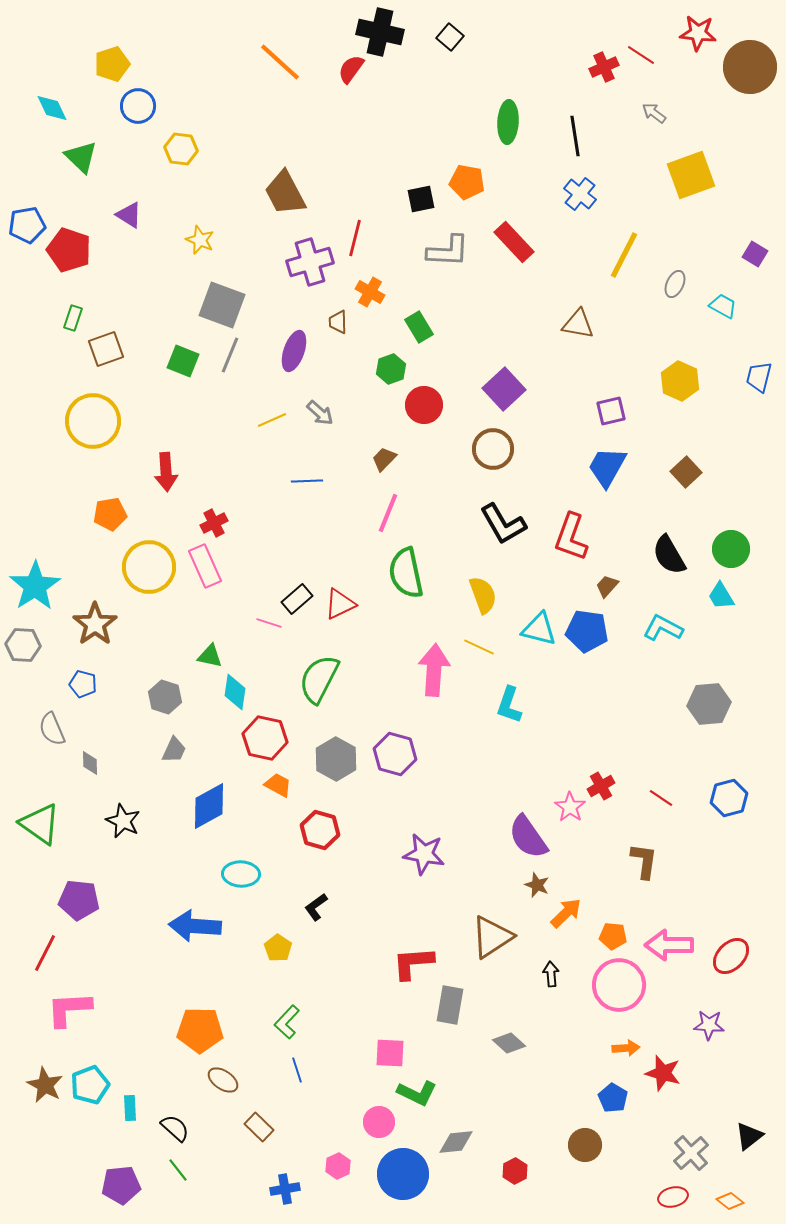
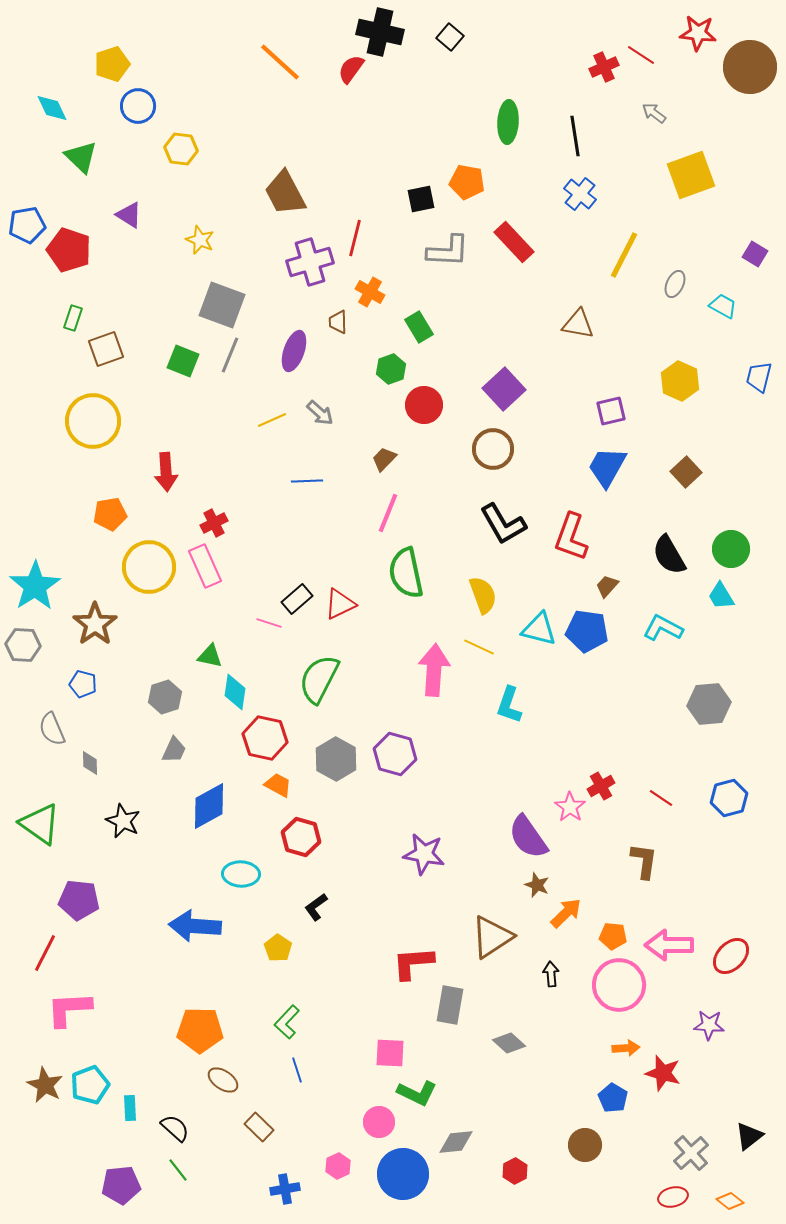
gray hexagon at (165, 697): rotated 24 degrees clockwise
red hexagon at (320, 830): moved 19 px left, 7 px down
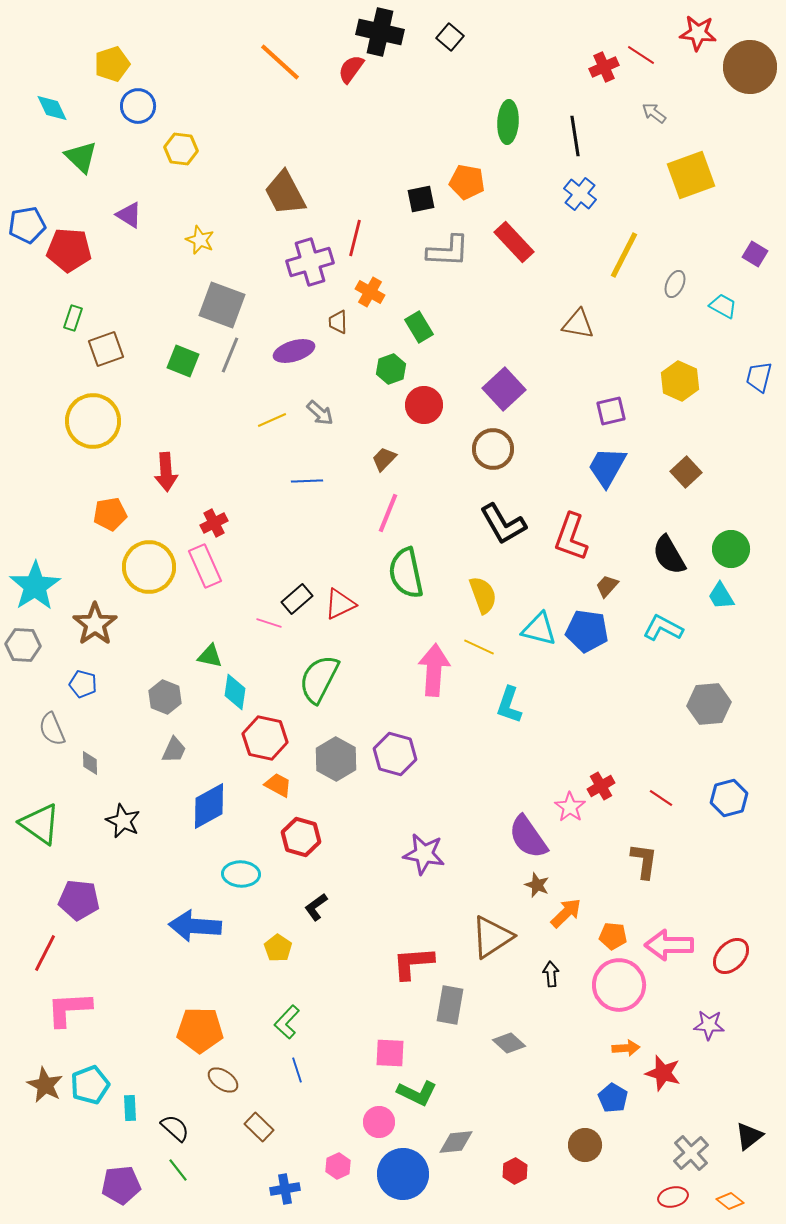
red pentagon at (69, 250): rotated 15 degrees counterclockwise
purple ellipse at (294, 351): rotated 54 degrees clockwise
gray hexagon at (165, 697): rotated 20 degrees counterclockwise
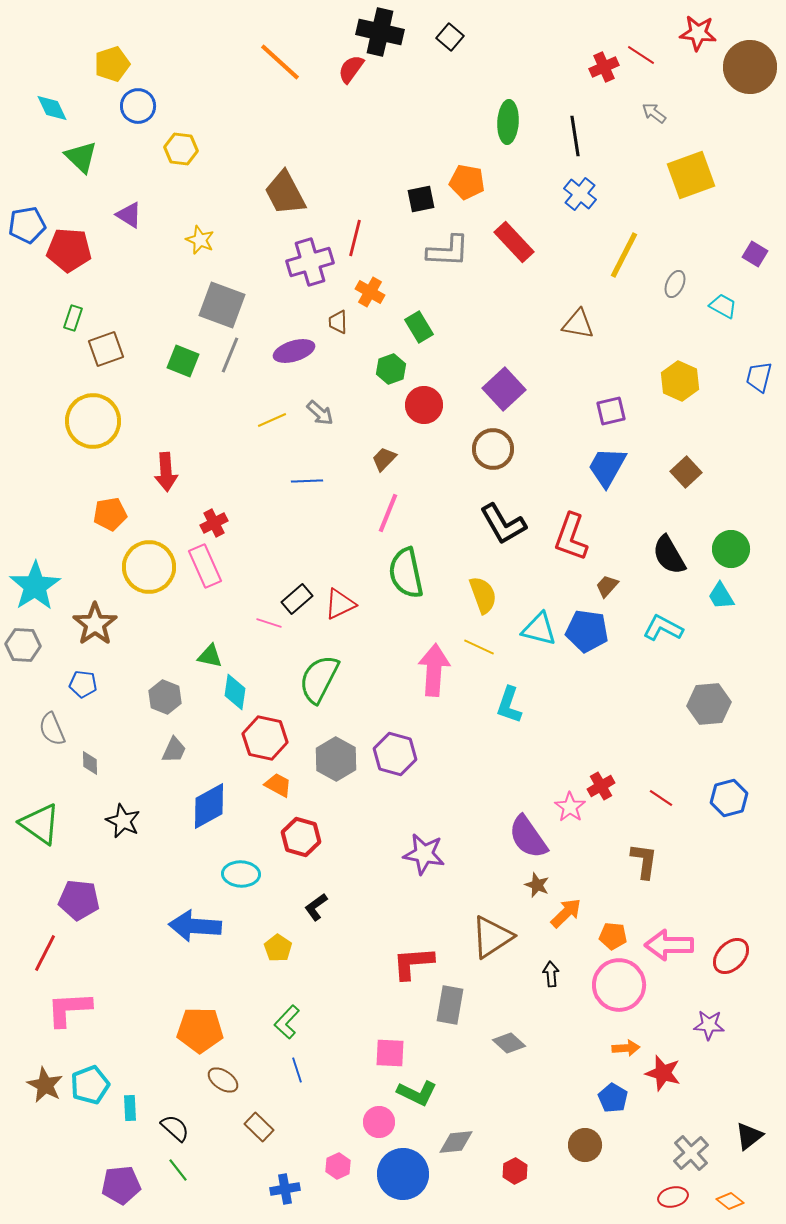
blue pentagon at (83, 684): rotated 8 degrees counterclockwise
